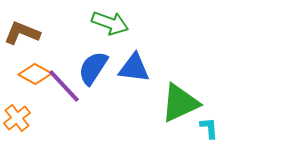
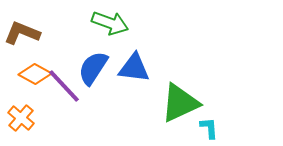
orange cross: moved 4 px right; rotated 12 degrees counterclockwise
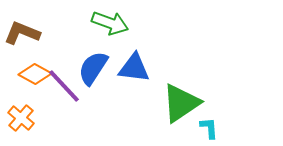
green triangle: moved 1 px right; rotated 9 degrees counterclockwise
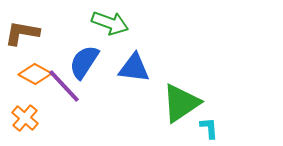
brown L-shape: rotated 12 degrees counterclockwise
blue semicircle: moved 9 px left, 6 px up
orange cross: moved 4 px right
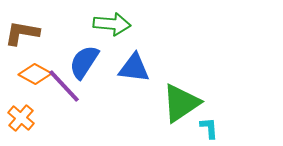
green arrow: moved 2 px right, 1 px down; rotated 15 degrees counterclockwise
orange cross: moved 4 px left
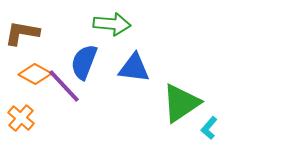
blue semicircle: rotated 12 degrees counterclockwise
cyan L-shape: rotated 135 degrees counterclockwise
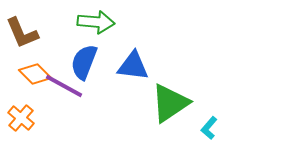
green arrow: moved 16 px left, 2 px up
brown L-shape: rotated 123 degrees counterclockwise
blue triangle: moved 1 px left, 2 px up
orange diamond: rotated 16 degrees clockwise
purple line: rotated 18 degrees counterclockwise
green triangle: moved 11 px left
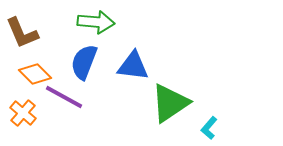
purple line: moved 11 px down
orange cross: moved 2 px right, 5 px up
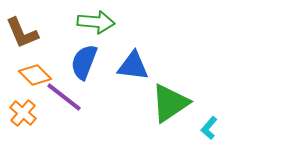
orange diamond: moved 1 px down
purple line: rotated 9 degrees clockwise
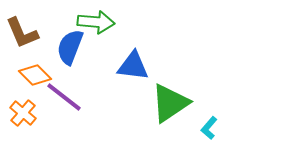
blue semicircle: moved 14 px left, 15 px up
